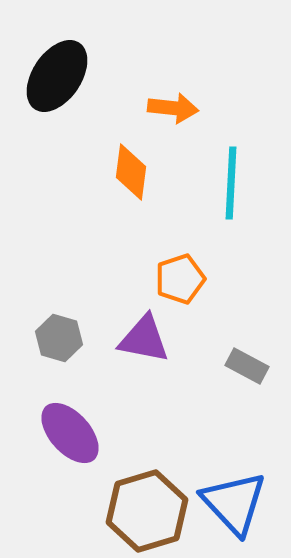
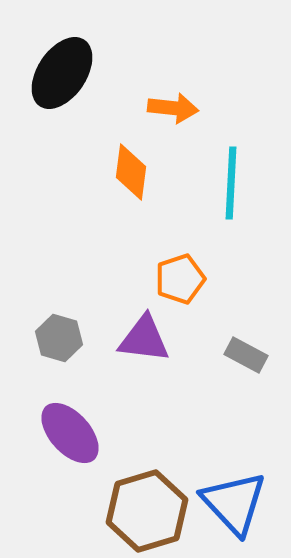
black ellipse: moved 5 px right, 3 px up
purple triangle: rotated 4 degrees counterclockwise
gray rectangle: moved 1 px left, 11 px up
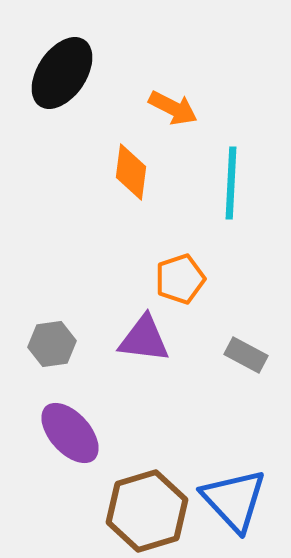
orange arrow: rotated 21 degrees clockwise
gray hexagon: moved 7 px left, 6 px down; rotated 24 degrees counterclockwise
blue triangle: moved 3 px up
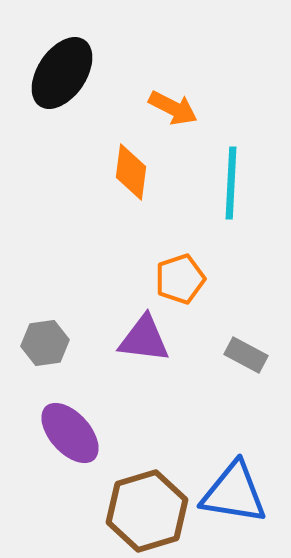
gray hexagon: moved 7 px left, 1 px up
blue triangle: moved 7 px up; rotated 38 degrees counterclockwise
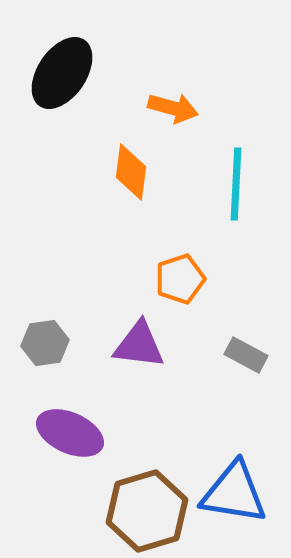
orange arrow: rotated 12 degrees counterclockwise
cyan line: moved 5 px right, 1 px down
purple triangle: moved 5 px left, 6 px down
purple ellipse: rotated 24 degrees counterclockwise
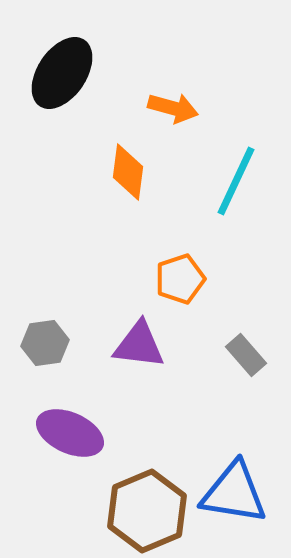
orange diamond: moved 3 px left
cyan line: moved 3 px up; rotated 22 degrees clockwise
gray rectangle: rotated 21 degrees clockwise
brown hexagon: rotated 6 degrees counterclockwise
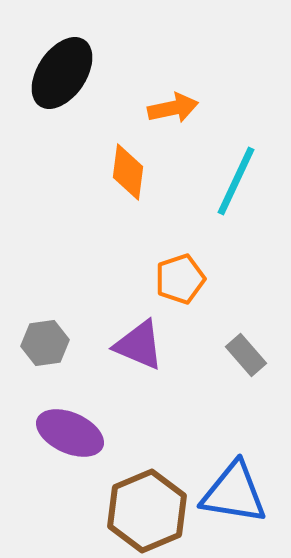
orange arrow: rotated 27 degrees counterclockwise
purple triangle: rotated 16 degrees clockwise
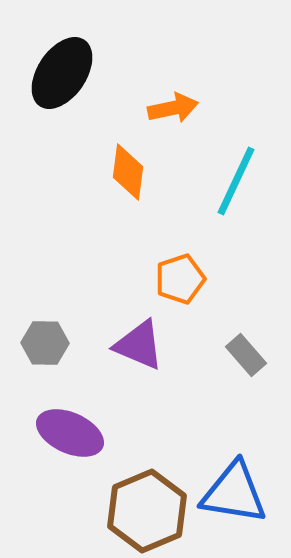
gray hexagon: rotated 9 degrees clockwise
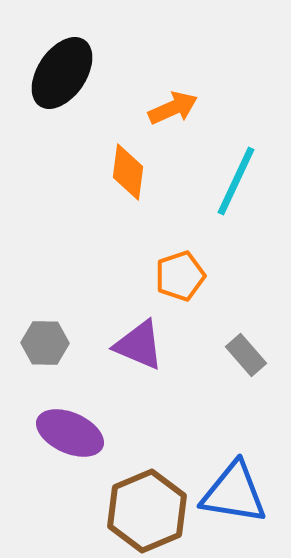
orange arrow: rotated 12 degrees counterclockwise
orange pentagon: moved 3 px up
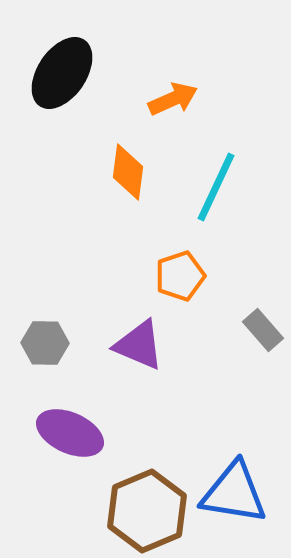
orange arrow: moved 9 px up
cyan line: moved 20 px left, 6 px down
gray rectangle: moved 17 px right, 25 px up
